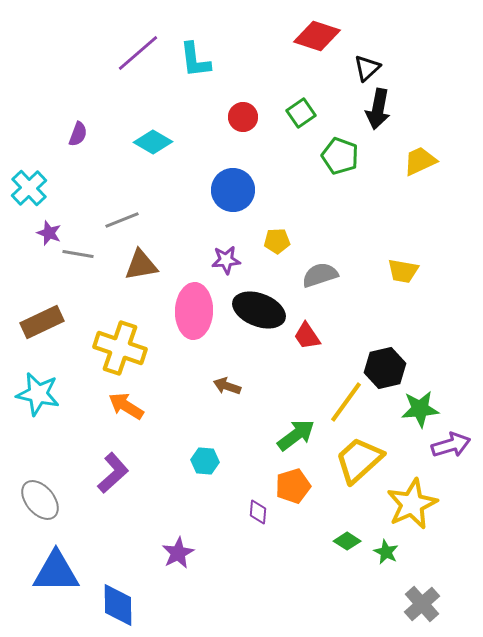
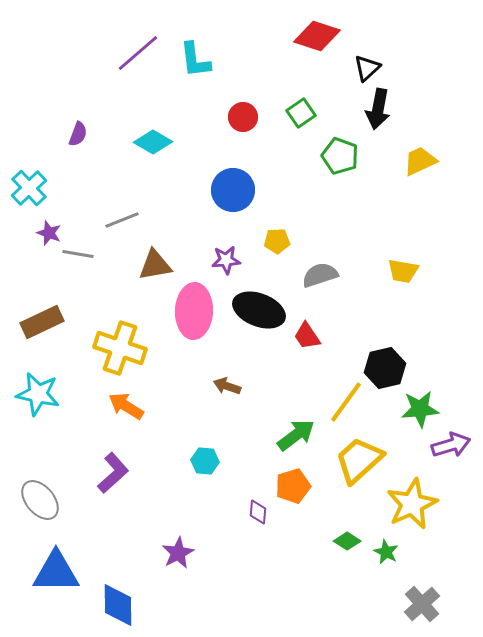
brown triangle at (141, 265): moved 14 px right
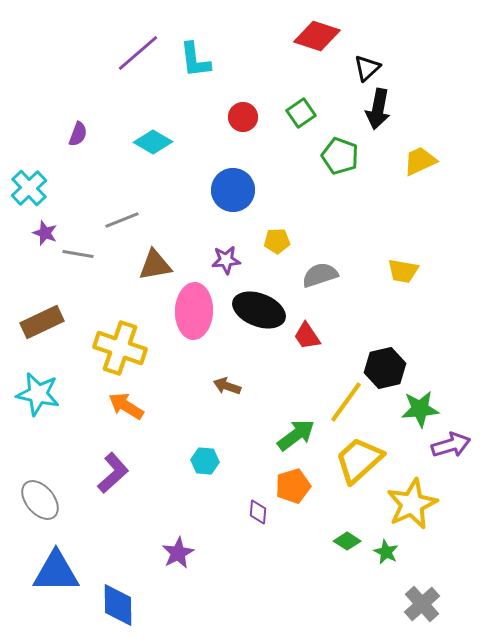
purple star at (49, 233): moved 4 px left
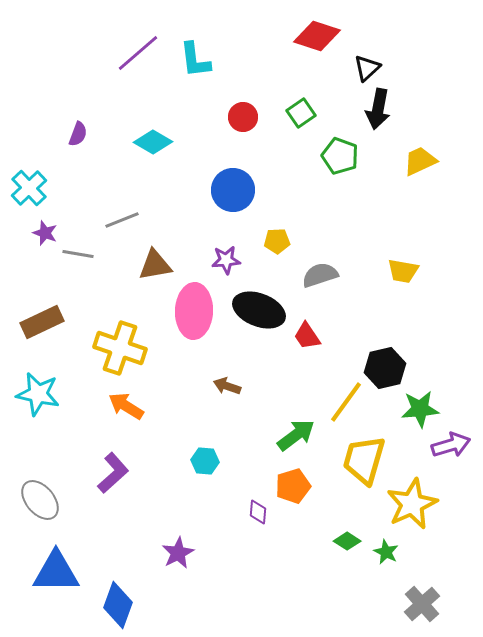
yellow trapezoid at (359, 460): moved 5 px right; rotated 32 degrees counterclockwise
blue diamond at (118, 605): rotated 21 degrees clockwise
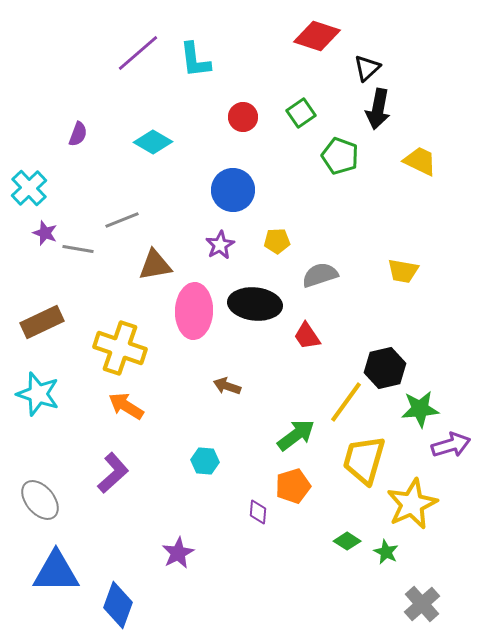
yellow trapezoid at (420, 161): rotated 51 degrees clockwise
gray line at (78, 254): moved 5 px up
purple star at (226, 260): moved 6 px left, 15 px up; rotated 24 degrees counterclockwise
black ellipse at (259, 310): moved 4 px left, 6 px up; rotated 15 degrees counterclockwise
cyan star at (38, 394): rotated 6 degrees clockwise
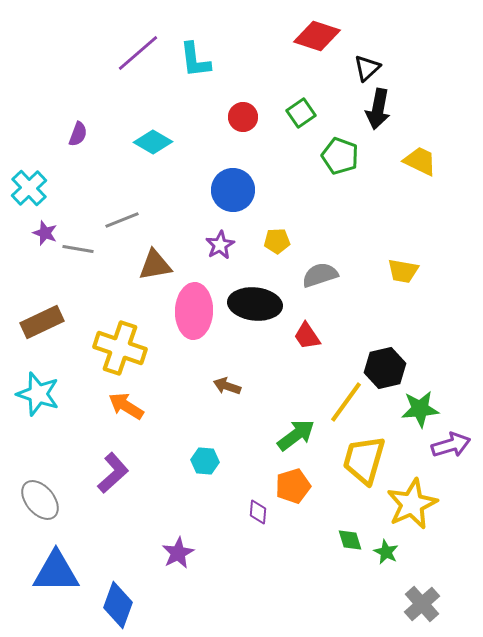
green diamond at (347, 541): moved 3 px right, 1 px up; rotated 40 degrees clockwise
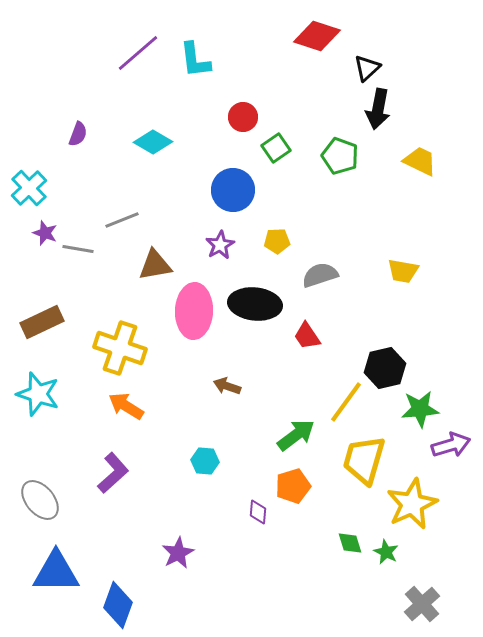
green square at (301, 113): moved 25 px left, 35 px down
green diamond at (350, 540): moved 3 px down
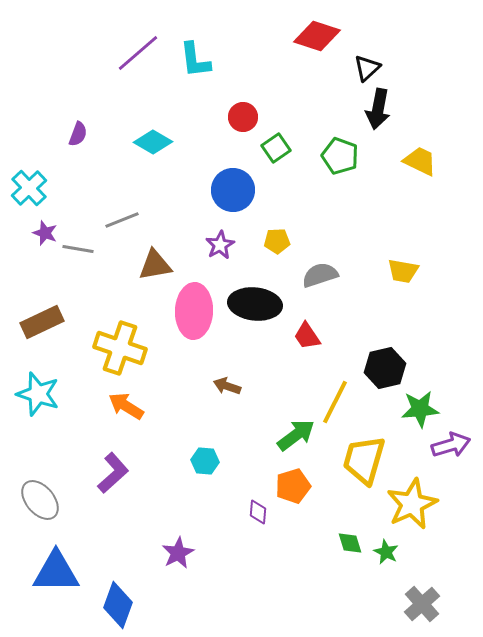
yellow line at (346, 402): moved 11 px left; rotated 9 degrees counterclockwise
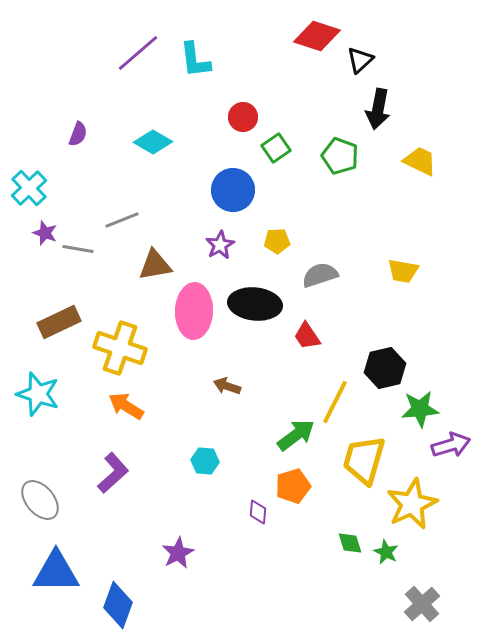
black triangle at (367, 68): moved 7 px left, 8 px up
brown rectangle at (42, 322): moved 17 px right
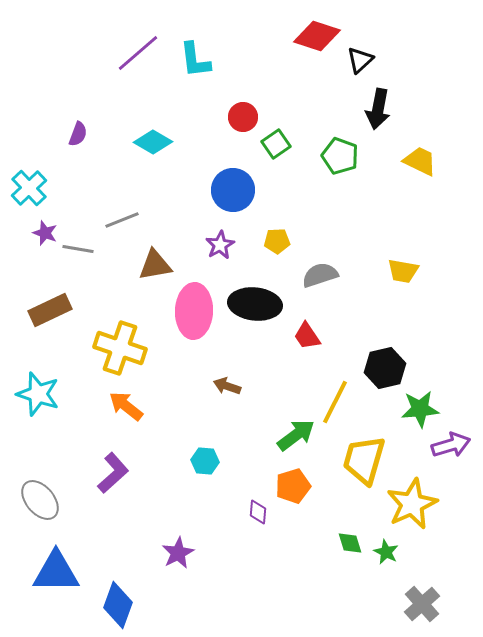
green square at (276, 148): moved 4 px up
brown rectangle at (59, 322): moved 9 px left, 12 px up
orange arrow at (126, 406): rotated 6 degrees clockwise
